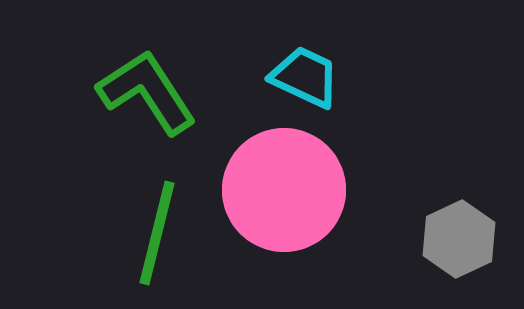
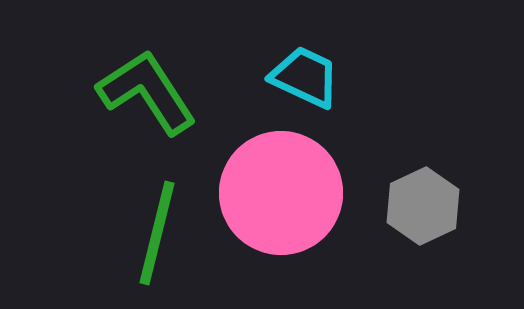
pink circle: moved 3 px left, 3 px down
gray hexagon: moved 36 px left, 33 px up
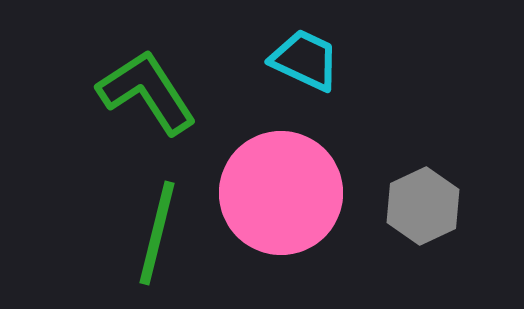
cyan trapezoid: moved 17 px up
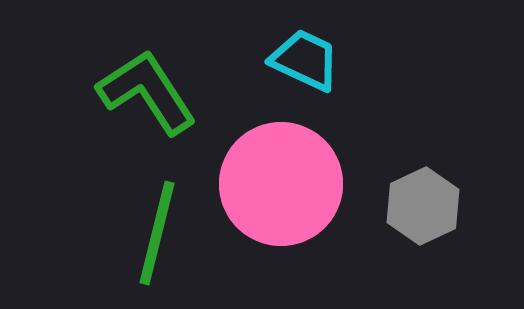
pink circle: moved 9 px up
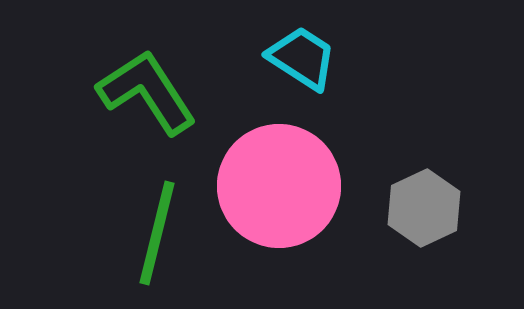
cyan trapezoid: moved 3 px left, 2 px up; rotated 8 degrees clockwise
pink circle: moved 2 px left, 2 px down
gray hexagon: moved 1 px right, 2 px down
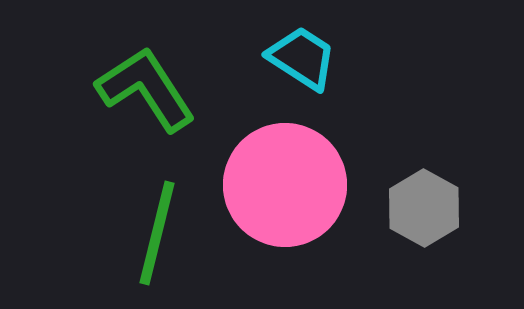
green L-shape: moved 1 px left, 3 px up
pink circle: moved 6 px right, 1 px up
gray hexagon: rotated 6 degrees counterclockwise
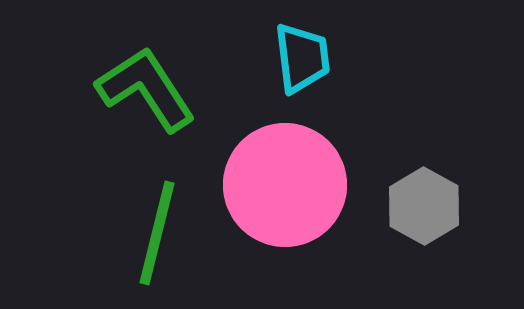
cyan trapezoid: rotated 50 degrees clockwise
gray hexagon: moved 2 px up
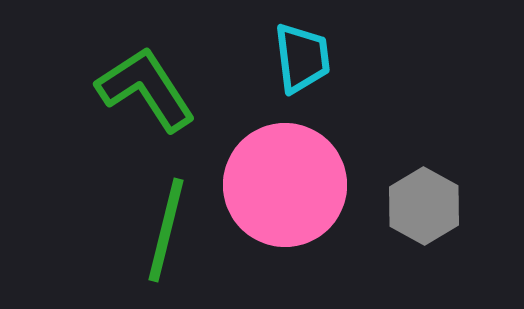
green line: moved 9 px right, 3 px up
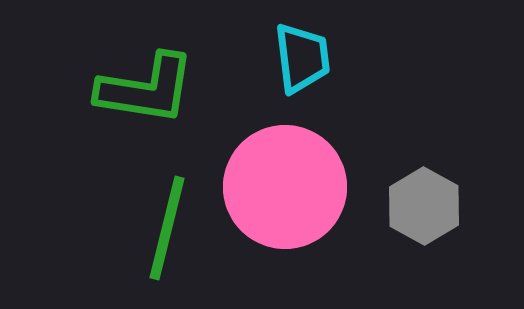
green L-shape: rotated 132 degrees clockwise
pink circle: moved 2 px down
green line: moved 1 px right, 2 px up
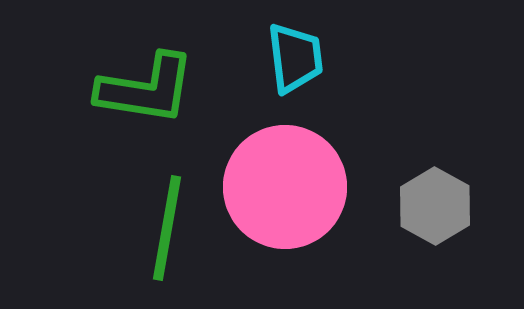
cyan trapezoid: moved 7 px left
gray hexagon: moved 11 px right
green line: rotated 4 degrees counterclockwise
